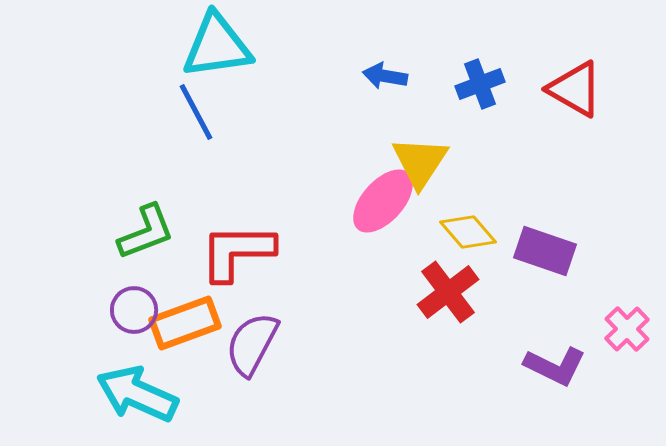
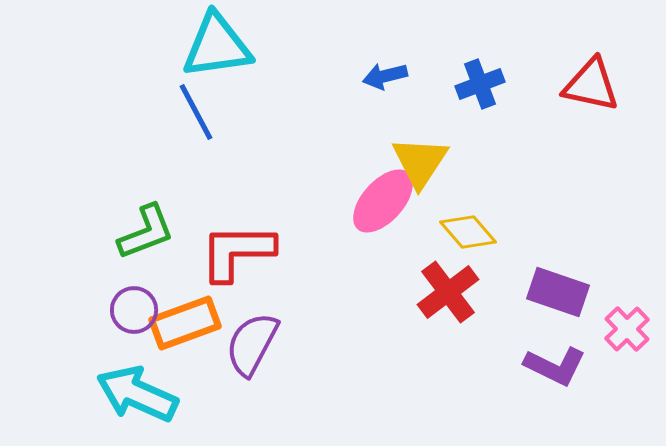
blue arrow: rotated 24 degrees counterclockwise
red triangle: moved 16 px right, 4 px up; rotated 18 degrees counterclockwise
purple rectangle: moved 13 px right, 41 px down
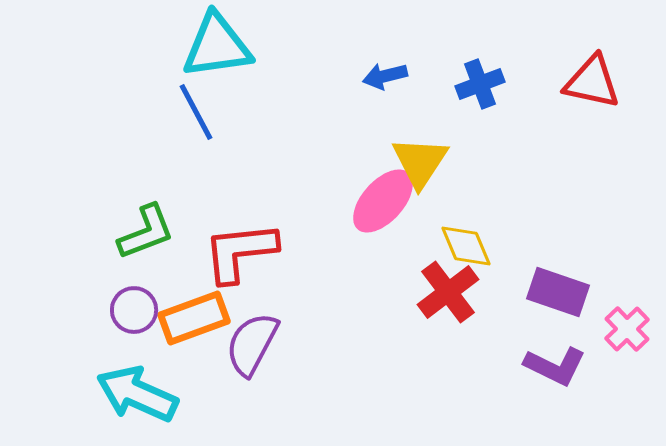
red triangle: moved 1 px right, 3 px up
yellow diamond: moved 2 px left, 14 px down; rotated 18 degrees clockwise
red L-shape: moved 3 px right; rotated 6 degrees counterclockwise
orange rectangle: moved 9 px right, 5 px up
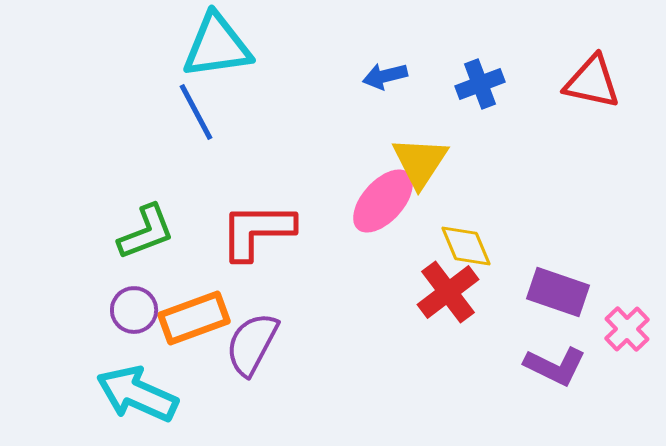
red L-shape: moved 17 px right, 21 px up; rotated 6 degrees clockwise
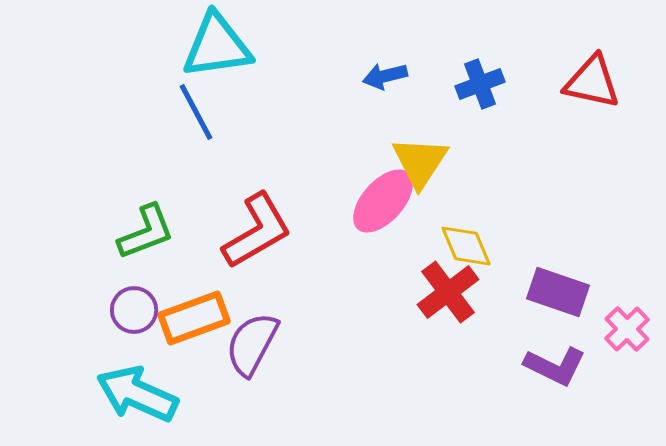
red L-shape: rotated 150 degrees clockwise
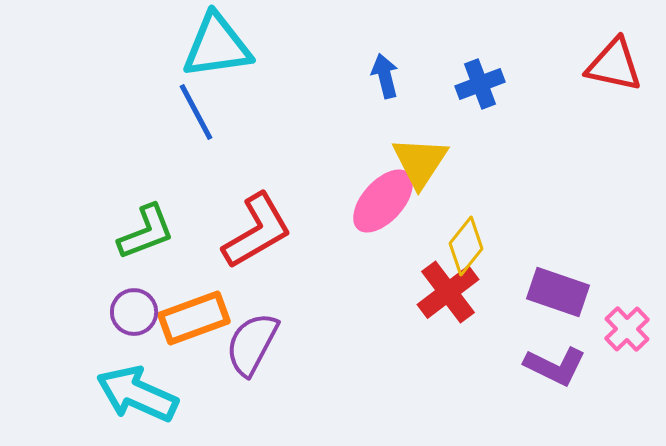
blue arrow: rotated 90 degrees clockwise
red triangle: moved 22 px right, 17 px up
yellow diamond: rotated 62 degrees clockwise
purple circle: moved 2 px down
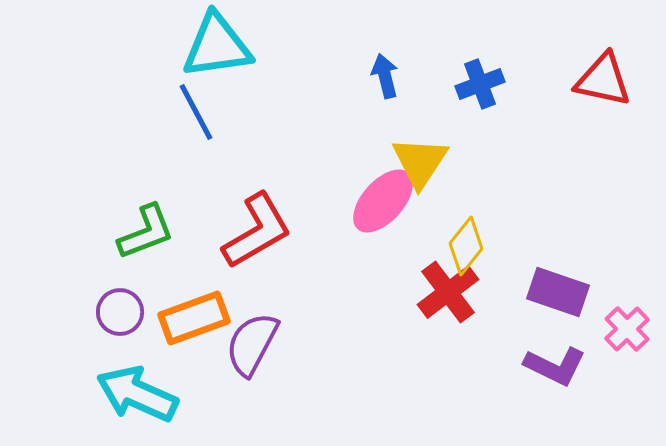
red triangle: moved 11 px left, 15 px down
purple circle: moved 14 px left
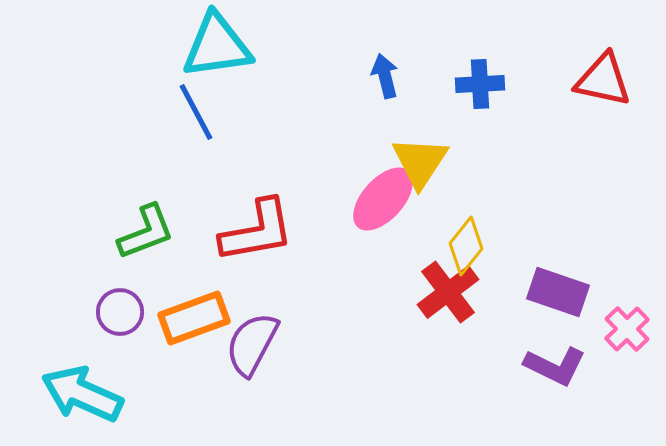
blue cross: rotated 18 degrees clockwise
pink ellipse: moved 2 px up
red L-shape: rotated 20 degrees clockwise
cyan arrow: moved 55 px left
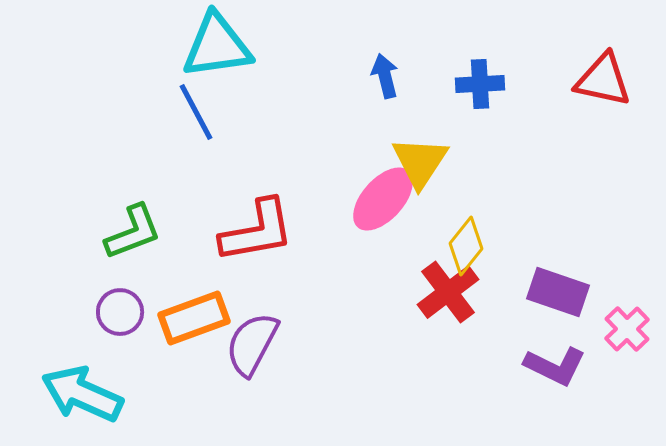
green L-shape: moved 13 px left
